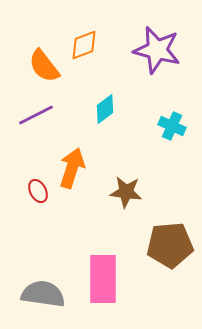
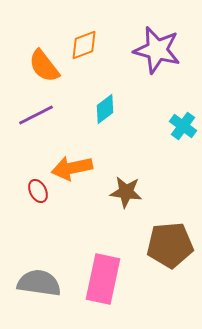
cyan cross: moved 11 px right; rotated 12 degrees clockwise
orange arrow: rotated 120 degrees counterclockwise
pink rectangle: rotated 12 degrees clockwise
gray semicircle: moved 4 px left, 11 px up
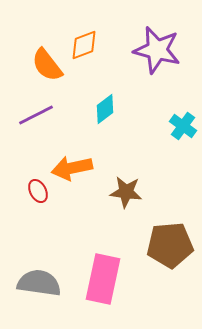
orange semicircle: moved 3 px right, 1 px up
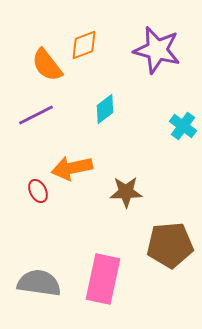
brown star: rotated 8 degrees counterclockwise
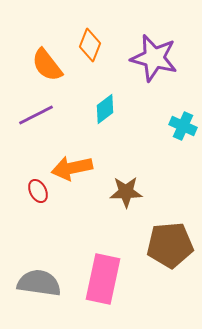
orange diamond: moved 6 px right; rotated 48 degrees counterclockwise
purple star: moved 3 px left, 8 px down
cyan cross: rotated 12 degrees counterclockwise
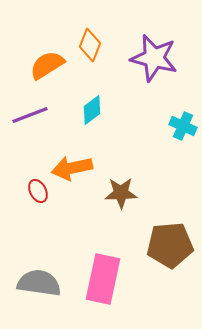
orange semicircle: rotated 96 degrees clockwise
cyan diamond: moved 13 px left, 1 px down
purple line: moved 6 px left; rotated 6 degrees clockwise
brown star: moved 5 px left, 1 px down
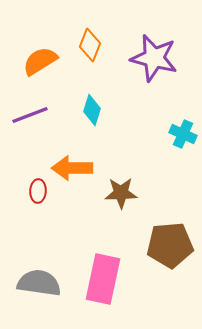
orange semicircle: moved 7 px left, 4 px up
cyan diamond: rotated 36 degrees counterclockwise
cyan cross: moved 8 px down
orange arrow: rotated 12 degrees clockwise
red ellipse: rotated 30 degrees clockwise
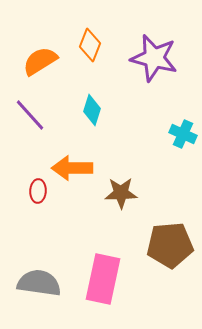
purple line: rotated 69 degrees clockwise
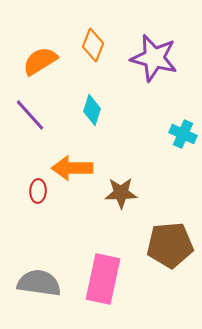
orange diamond: moved 3 px right
